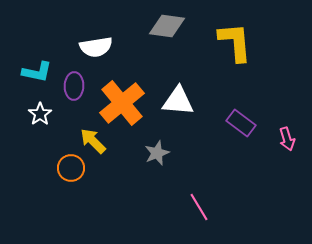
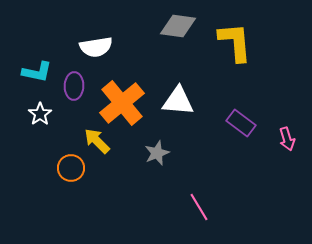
gray diamond: moved 11 px right
yellow arrow: moved 4 px right
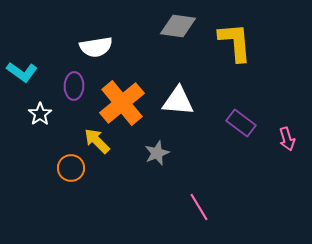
cyan L-shape: moved 15 px left; rotated 24 degrees clockwise
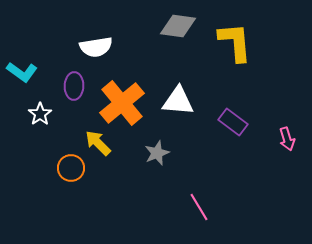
purple rectangle: moved 8 px left, 1 px up
yellow arrow: moved 1 px right, 2 px down
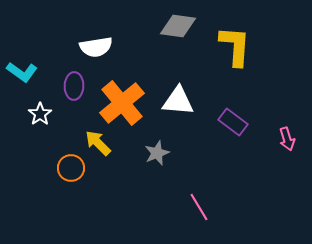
yellow L-shape: moved 4 px down; rotated 9 degrees clockwise
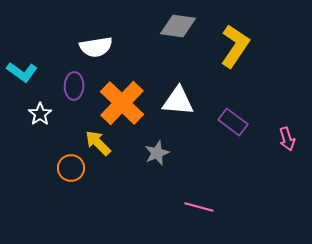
yellow L-shape: rotated 30 degrees clockwise
orange cross: rotated 6 degrees counterclockwise
pink line: rotated 44 degrees counterclockwise
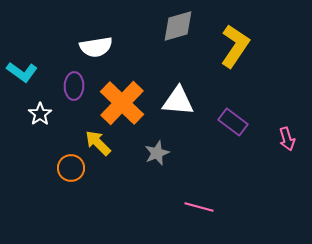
gray diamond: rotated 24 degrees counterclockwise
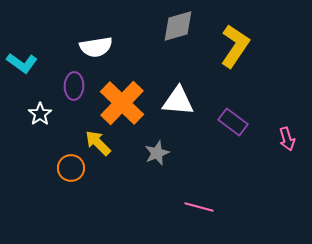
cyan L-shape: moved 9 px up
